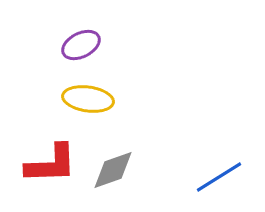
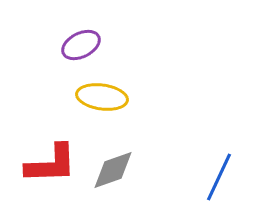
yellow ellipse: moved 14 px right, 2 px up
blue line: rotated 33 degrees counterclockwise
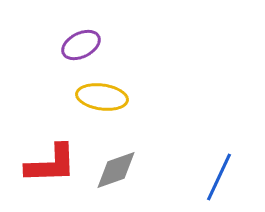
gray diamond: moved 3 px right
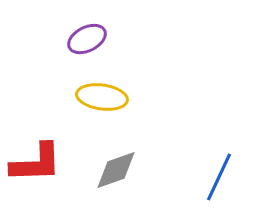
purple ellipse: moved 6 px right, 6 px up
red L-shape: moved 15 px left, 1 px up
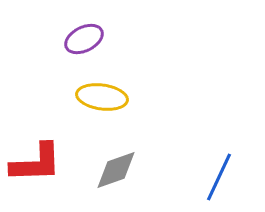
purple ellipse: moved 3 px left
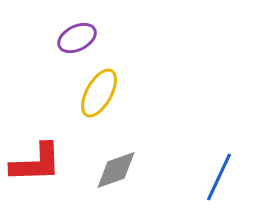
purple ellipse: moved 7 px left, 1 px up
yellow ellipse: moved 3 px left, 4 px up; rotated 69 degrees counterclockwise
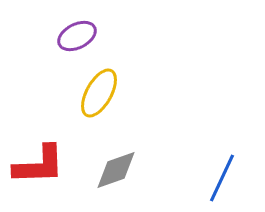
purple ellipse: moved 2 px up
red L-shape: moved 3 px right, 2 px down
blue line: moved 3 px right, 1 px down
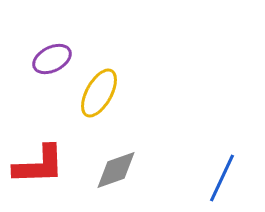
purple ellipse: moved 25 px left, 23 px down
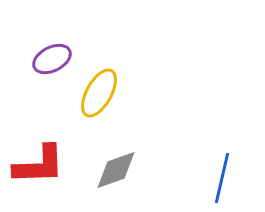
blue line: rotated 12 degrees counterclockwise
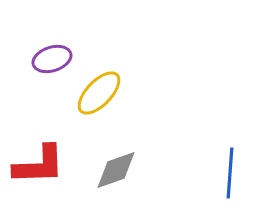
purple ellipse: rotated 9 degrees clockwise
yellow ellipse: rotated 15 degrees clockwise
blue line: moved 8 px right, 5 px up; rotated 9 degrees counterclockwise
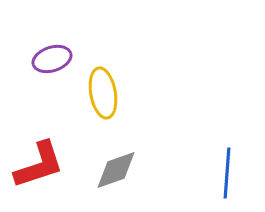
yellow ellipse: moved 4 px right; rotated 54 degrees counterclockwise
red L-shape: rotated 16 degrees counterclockwise
blue line: moved 3 px left
